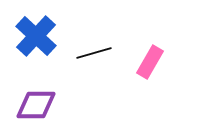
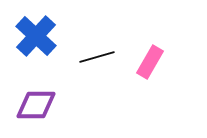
black line: moved 3 px right, 4 px down
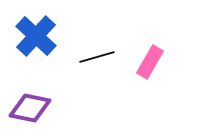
purple diamond: moved 6 px left, 3 px down; rotated 12 degrees clockwise
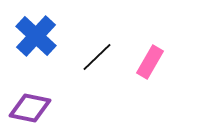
black line: rotated 28 degrees counterclockwise
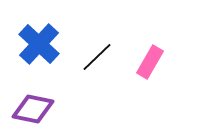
blue cross: moved 3 px right, 8 px down
purple diamond: moved 3 px right, 1 px down
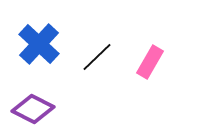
purple diamond: rotated 15 degrees clockwise
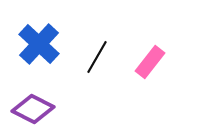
black line: rotated 16 degrees counterclockwise
pink rectangle: rotated 8 degrees clockwise
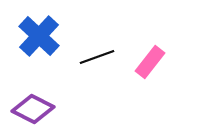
blue cross: moved 8 px up
black line: rotated 40 degrees clockwise
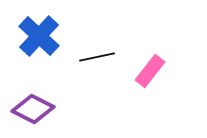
black line: rotated 8 degrees clockwise
pink rectangle: moved 9 px down
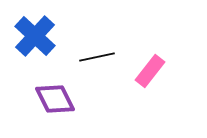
blue cross: moved 4 px left
purple diamond: moved 22 px right, 10 px up; rotated 36 degrees clockwise
